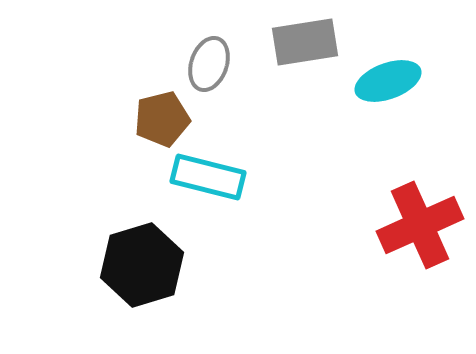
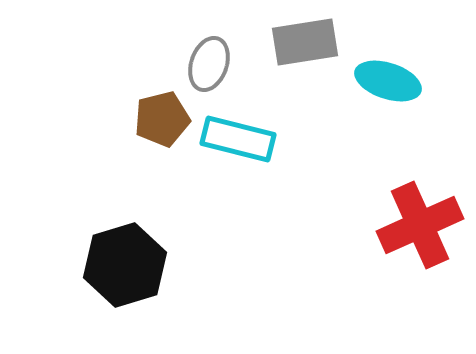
cyan ellipse: rotated 38 degrees clockwise
cyan rectangle: moved 30 px right, 38 px up
black hexagon: moved 17 px left
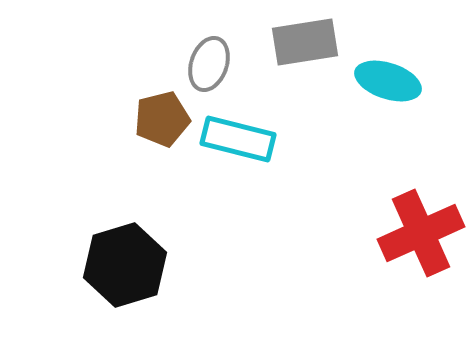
red cross: moved 1 px right, 8 px down
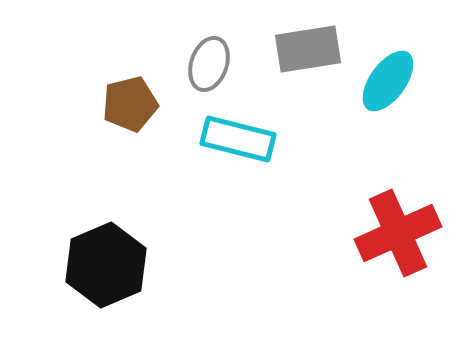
gray rectangle: moved 3 px right, 7 px down
cyan ellipse: rotated 72 degrees counterclockwise
brown pentagon: moved 32 px left, 15 px up
red cross: moved 23 px left
black hexagon: moved 19 px left; rotated 6 degrees counterclockwise
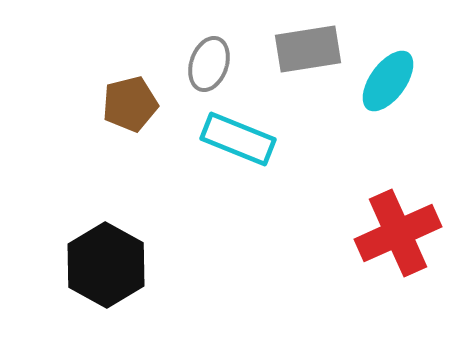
cyan rectangle: rotated 8 degrees clockwise
black hexagon: rotated 8 degrees counterclockwise
